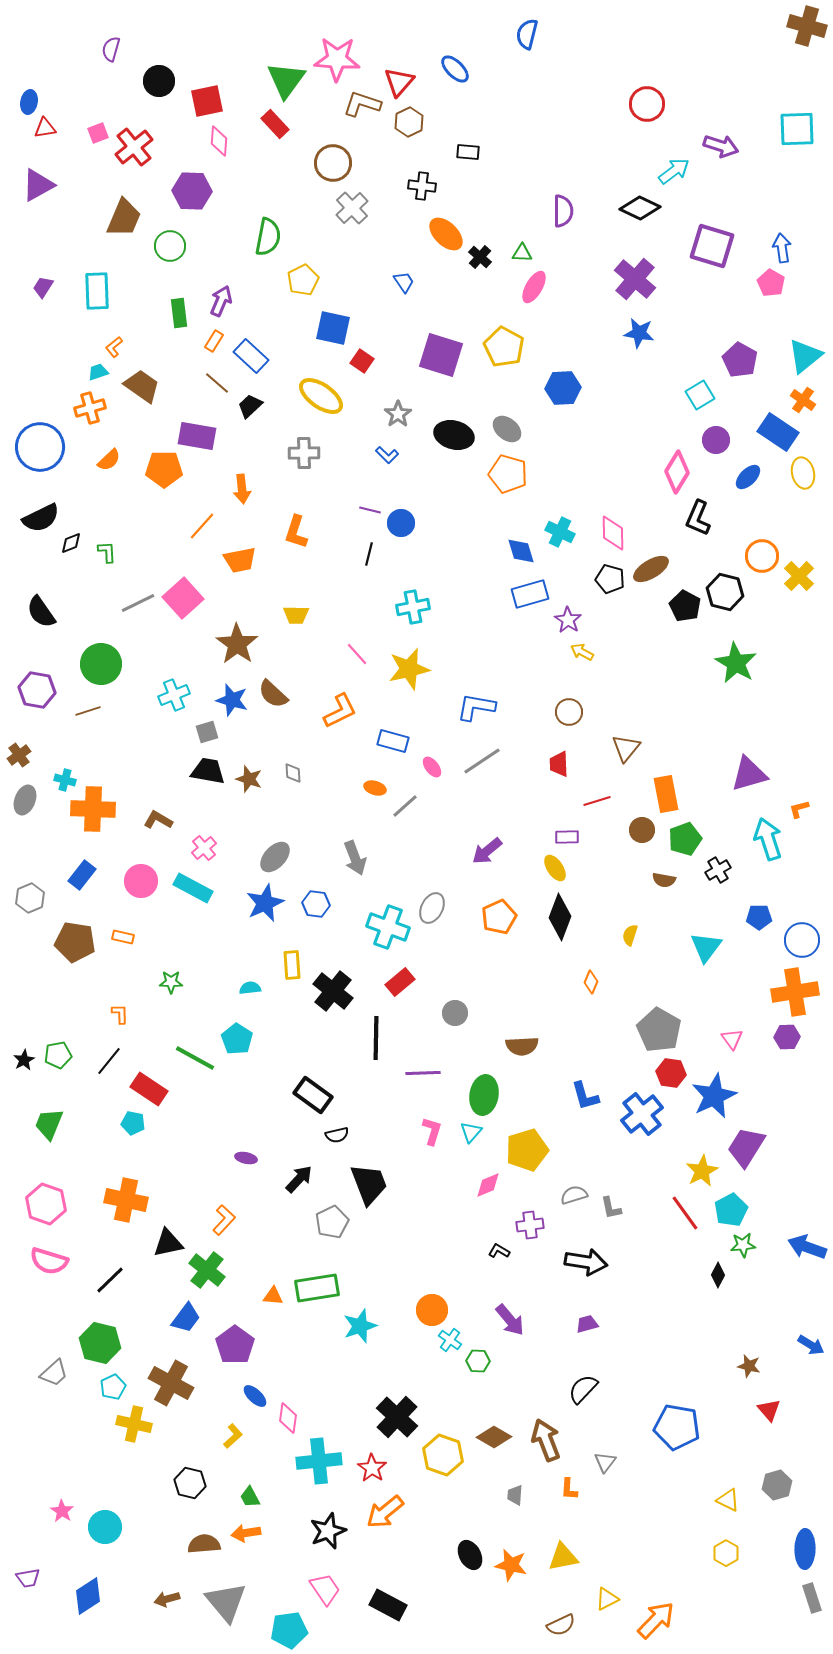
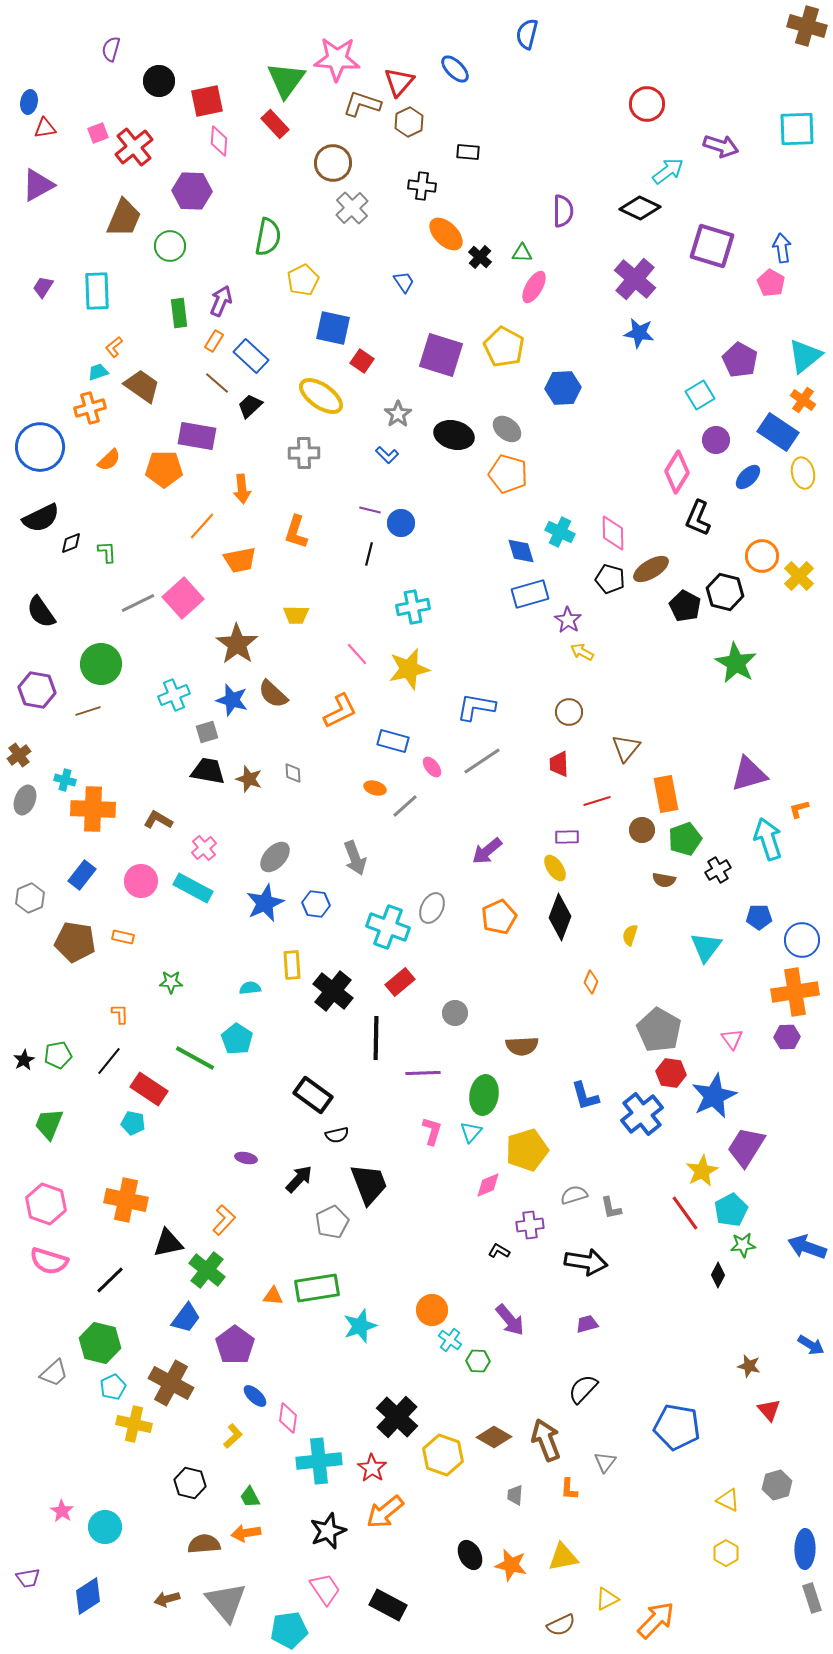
cyan arrow at (674, 171): moved 6 px left
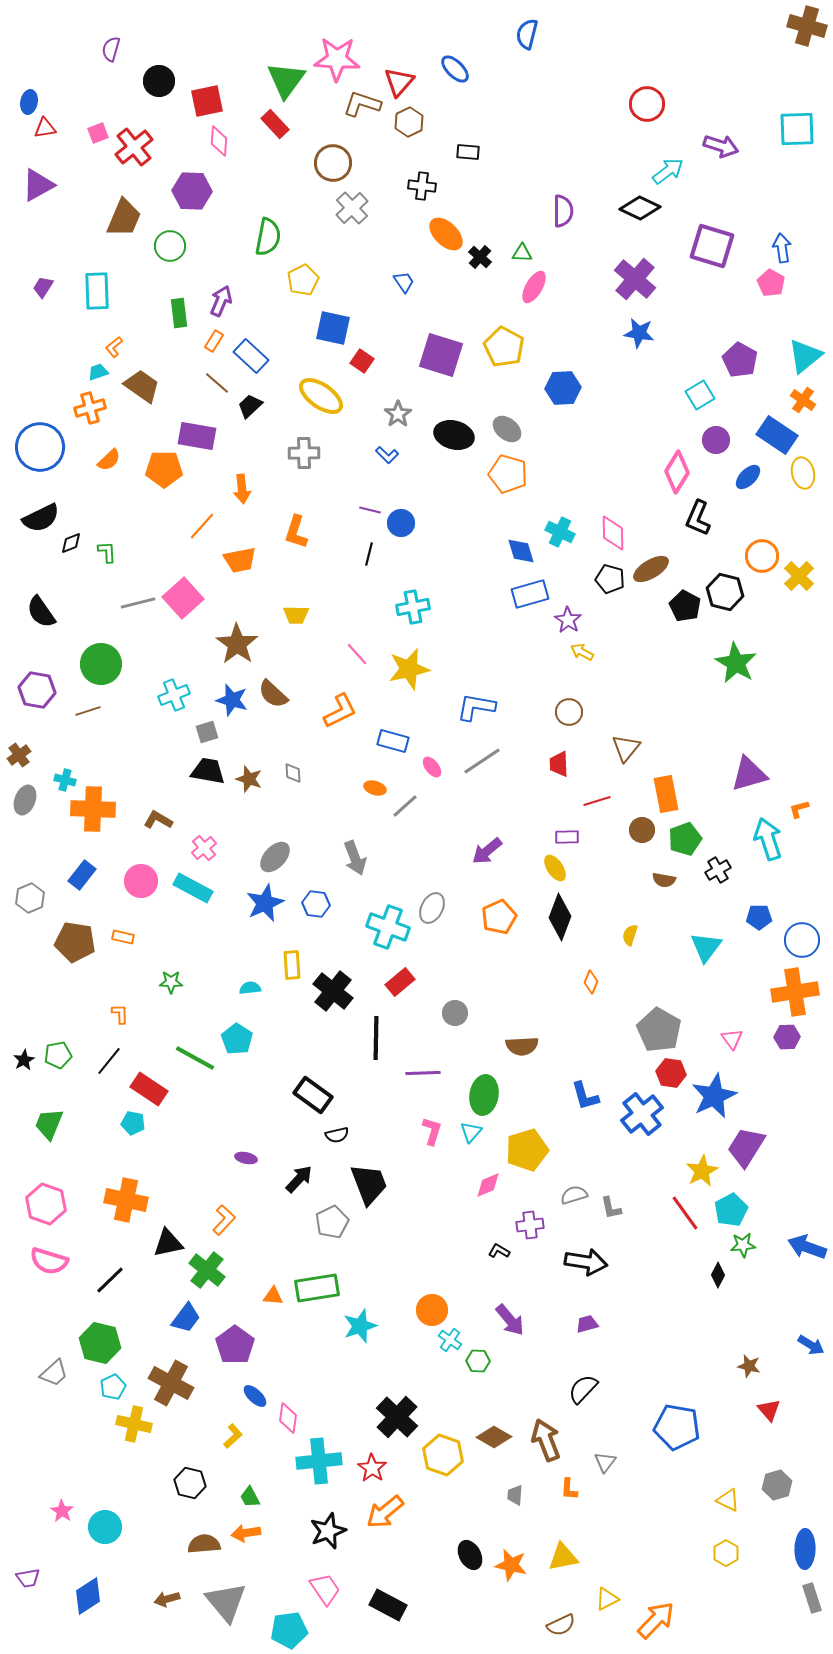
blue rectangle at (778, 432): moved 1 px left, 3 px down
gray line at (138, 603): rotated 12 degrees clockwise
